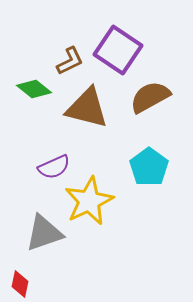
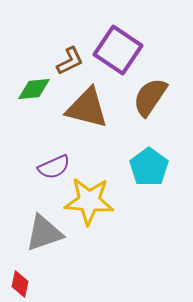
green diamond: rotated 44 degrees counterclockwise
brown semicircle: rotated 27 degrees counterclockwise
yellow star: rotated 30 degrees clockwise
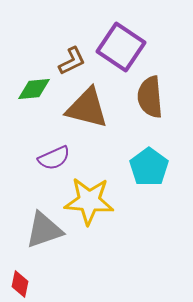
purple square: moved 3 px right, 3 px up
brown L-shape: moved 2 px right
brown semicircle: rotated 39 degrees counterclockwise
purple semicircle: moved 9 px up
gray triangle: moved 3 px up
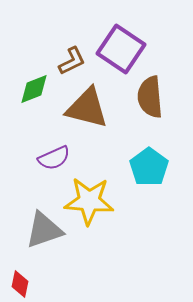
purple square: moved 2 px down
green diamond: rotated 16 degrees counterclockwise
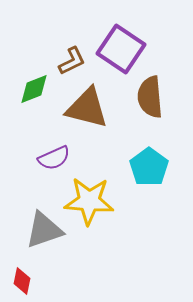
red diamond: moved 2 px right, 3 px up
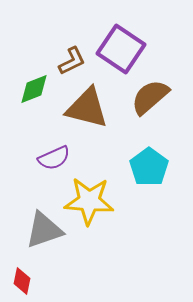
brown semicircle: rotated 54 degrees clockwise
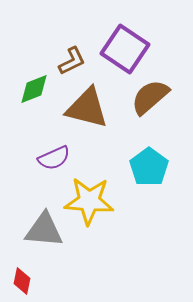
purple square: moved 4 px right
gray triangle: rotated 24 degrees clockwise
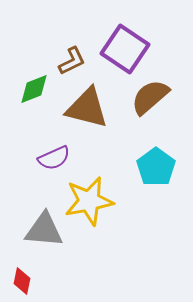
cyan pentagon: moved 7 px right
yellow star: rotated 15 degrees counterclockwise
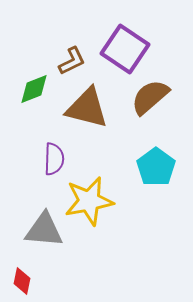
purple semicircle: moved 1 px down; rotated 64 degrees counterclockwise
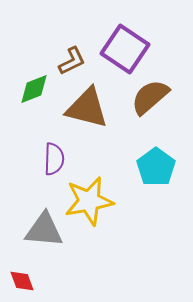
red diamond: rotated 32 degrees counterclockwise
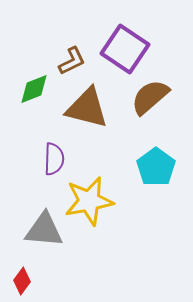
red diamond: rotated 56 degrees clockwise
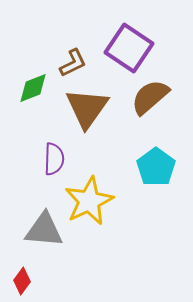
purple square: moved 4 px right, 1 px up
brown L-shape: moved 1 px right, 2 px down
green diamond: moved 1 px left, 1 px up
brown triangle: rotated 51 degrees clockwise
yellow star: rotated 15 degrees counterclockwise
